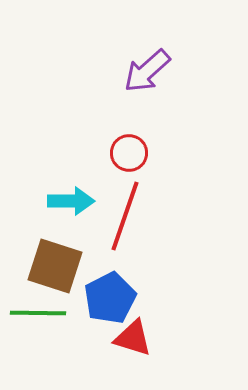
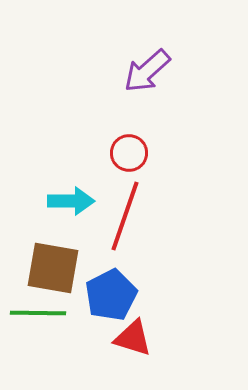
brown square: moved 2 px left, 2 px down; rotated 8 degrees counterclockwise
blue pentagon: moved 1 px right, 3 px up
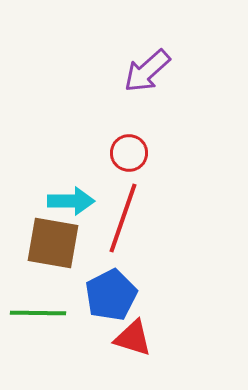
red line: moved 2 px left, 2 px down
brown square: moved 25 px up
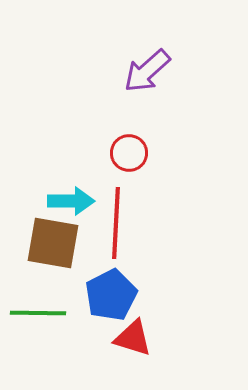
red line: moved 7 px left, 5 px down; rotated 16 degrees counterclockwise
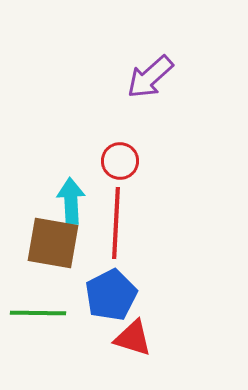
purple arrow: moved 3 px right, 6 px down
red circle: moved 9 px left, 8 px down
cyan arrow: rotated 93 degrees counterclockwise
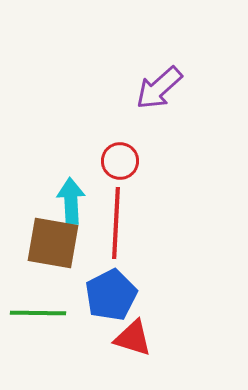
purple arrow: moved 9 px right, 11 px down
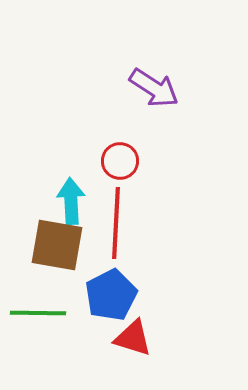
purple arrow: moved 5 px left; rotated 105 degrees counterclockwise
brown square: moved 4 px right, 2 px down
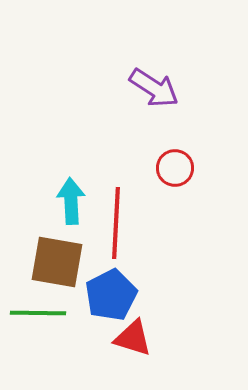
red circle: moved 55 px right, 7 px down
brown square: moved 17 px down
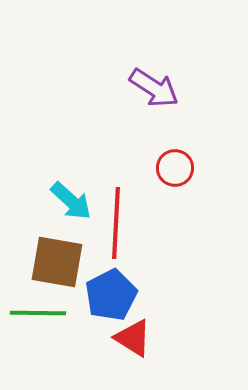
cyan arrow: rotated 135 degrees clockwise
red triangle: rotated 15 degrees clockwise
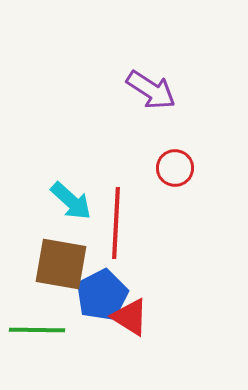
purple arrow: moved 3 px left, 2 px down
brown square: moved 4 px right, 2 px down
blue pentagon: moved 9 px left
green line: moved 1 px left, 17 px down
red triangle: moved 3 px left, 21 px up
